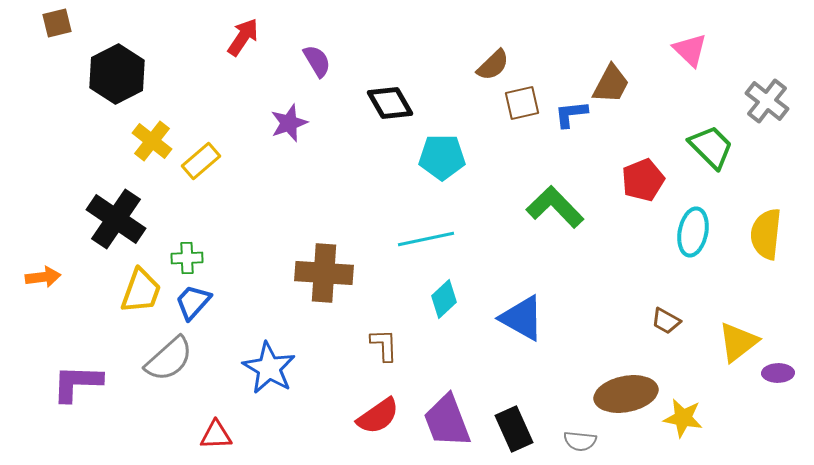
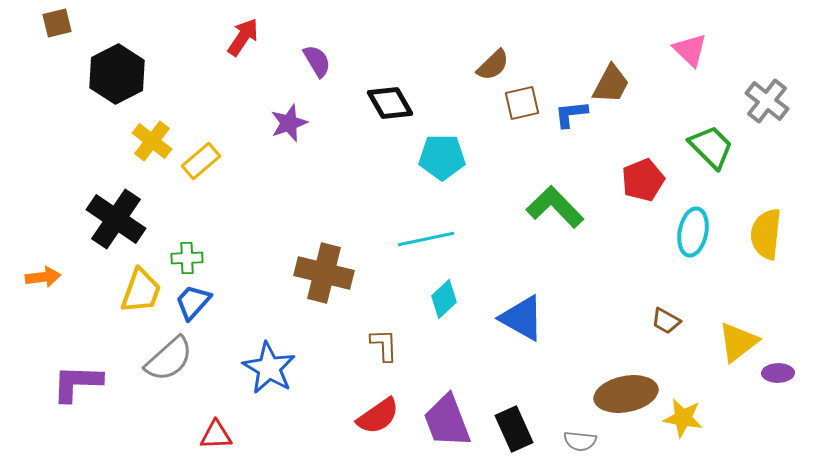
brown cross at (324, 273): rotated 10 degrees clockwise
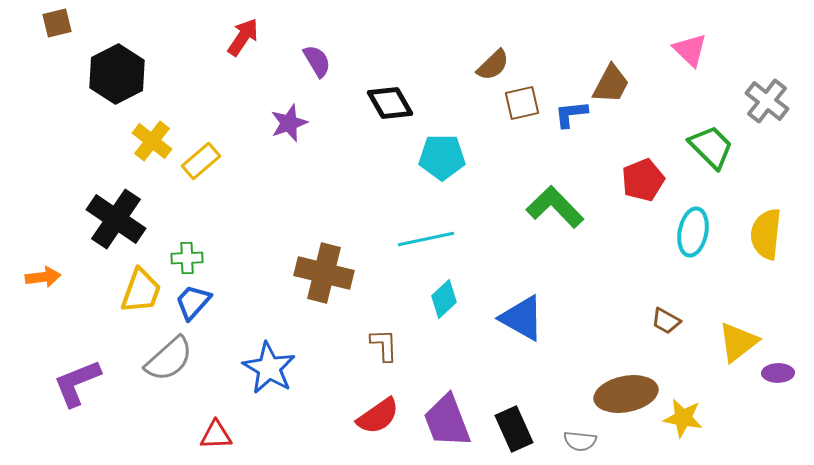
purple L-shape at (77, 383): rotated 24 degrees counterclockwise
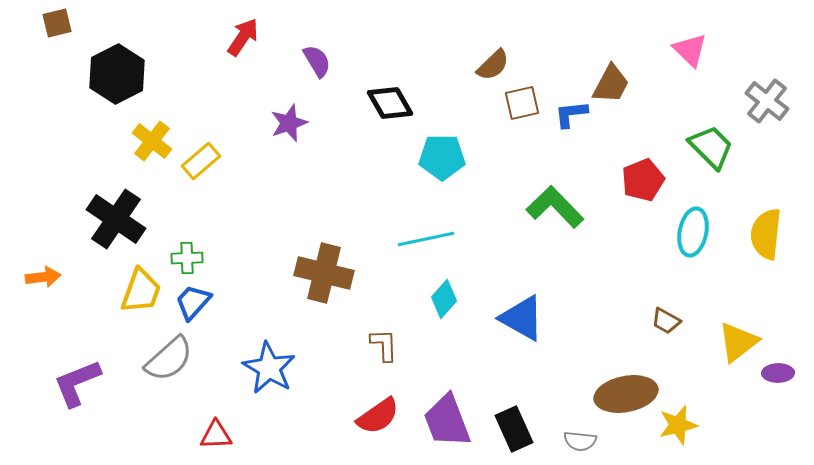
cyan diamond at (444, 299): rotated 6 degrees counterclockwise
yellow star at (683, 418): moved 5 px left, 7 px down; rotated 24 degrees counterclockwise
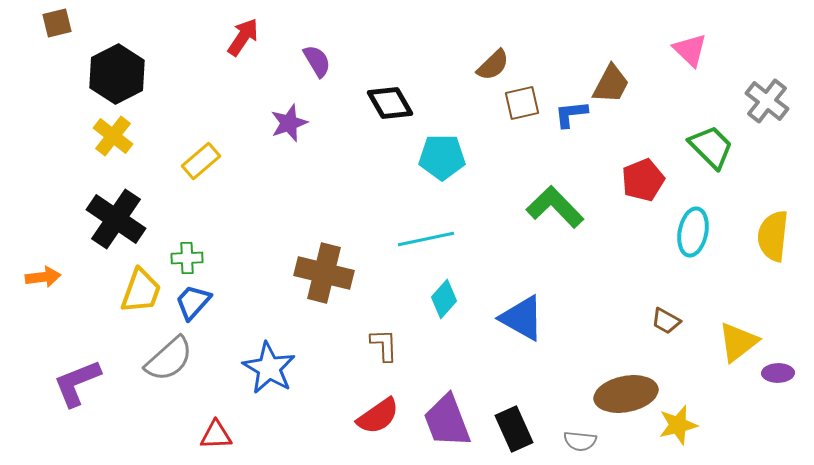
yellow cross at (152, 141): moved 39 px left, 5 px up
yellow semicircle at (766, 234): moved 7 px right, 2 px down
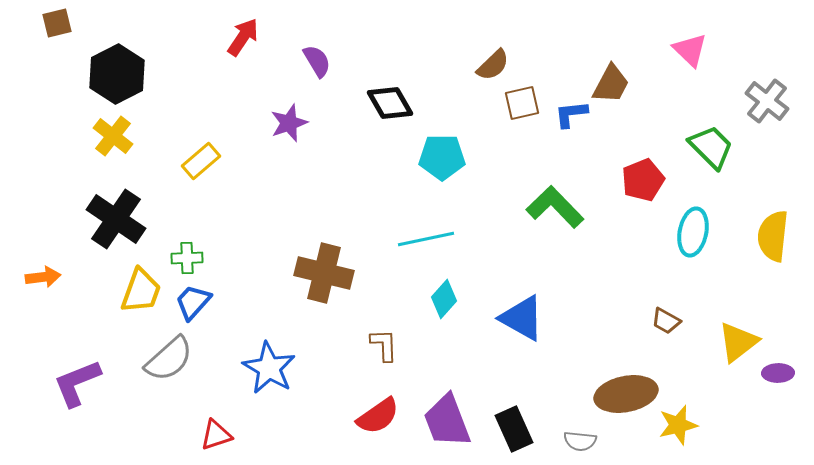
red triangle at (216, 435): rotated 16 degrees counterclockwise
